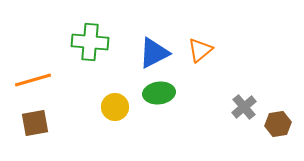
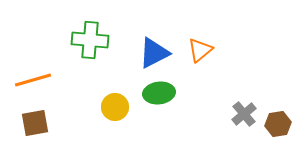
green cross: moved 2 px up
gray cross: moved 7 px down
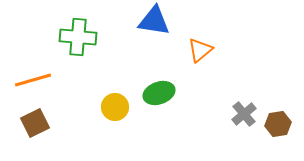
green cross: moved 12 px left, 3 px up
blue triangle: moved 32 px up; rotated 36 degrees clockwise
green ellipse: rotated 12 degrees counterclockwise
brown square: rotated 16 degrees counterclockwise
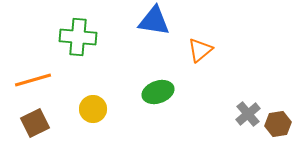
green ellipse: moved 1 px left, 1 px up
yellow circle: moved 22 px left, 2 px down
gray cross: moved 4 px right
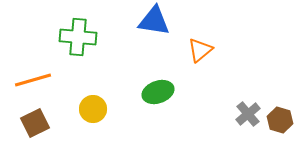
brown hexagon: moved 2 px right, 4 px up; rotated 25 degrees clockwise
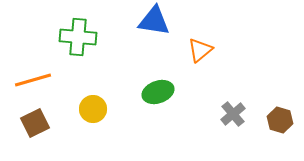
gray cross: moved 15 px left
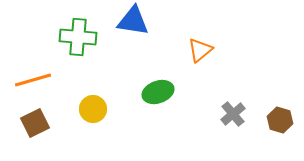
blue triangle: moved 21 px left
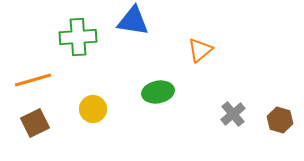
green cross: rotated 9 degrees counterclockwise
green ellipse: rotated 8 degrees clockwise
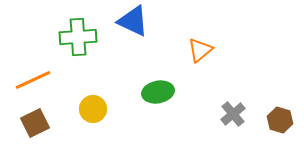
blue triangle: rotated 16 degrees clockwise
orange line: rotated 9 degrees counterclockwise
